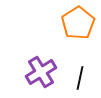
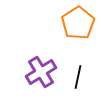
black line: moved 2 px left, 1 px up
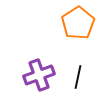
purple cross: moved 2 px left, 3 px down; rotated 12 degrees clockwise
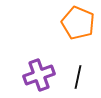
orange pentagon: rotated 16 degrees counterclockwise
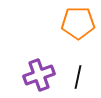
orange pentagon: rotated 24 degrees counterclockwise
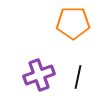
orange pentagon: moved 5 px left
